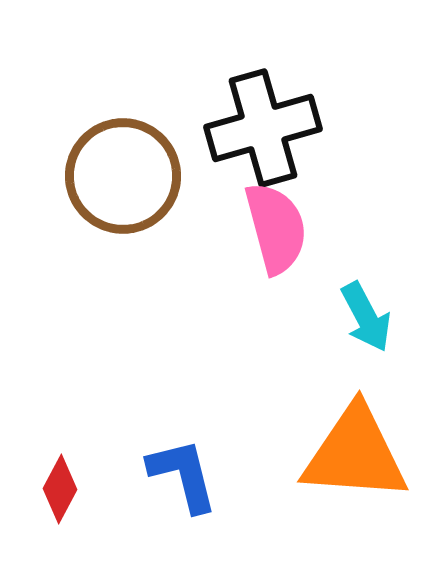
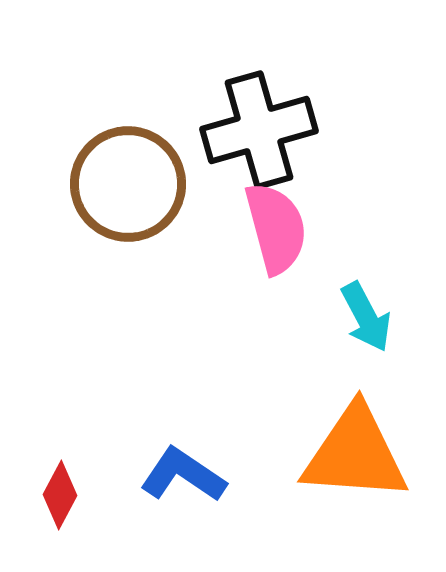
black cross: moved 4 px left, 2 px down
brown circle: moved 5 px right, 8 px down
blue L-shape: rotated 42 degrees counterclockwise
red diamond: moved 6 px down
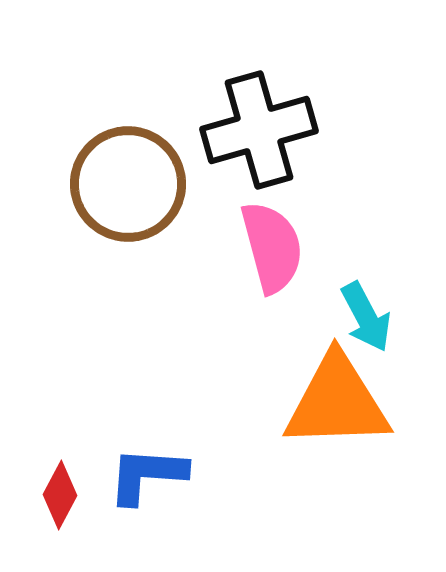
pink semicircle: moved 4 px left, 19 px down
orange triangle: moved 18 px left, 52 px up; rotated 6 degrees counterclockwise
blue L-shape: moved 36 px left; rotated 30 degrees counterclockwise
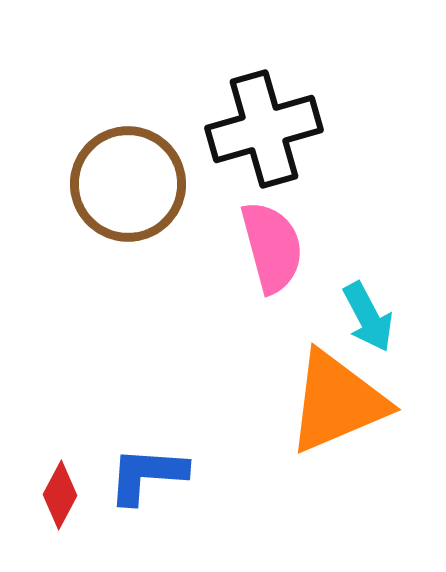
black cross: moved 5 px right, 1 px up
cyan arrow: moved 2 px right
orange triangle: rotated 21 degrees counterclockwise
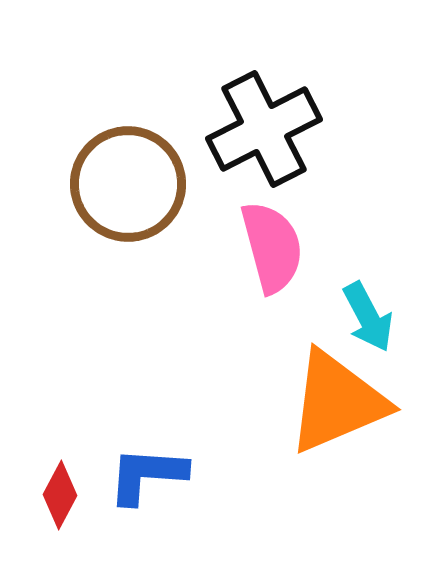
black cross: rotated 11 degrees counterclockwise
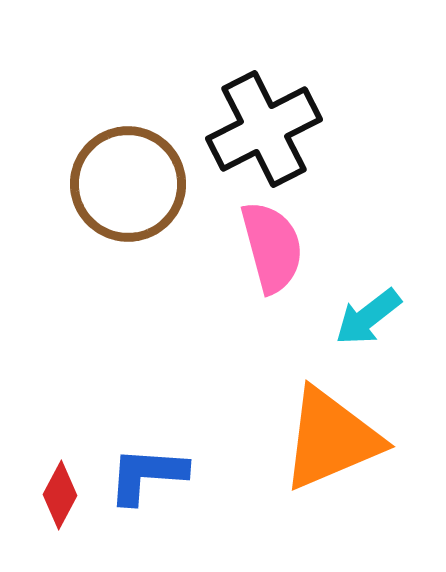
cyan arrow: rotated 80 degrees clockwise
orange triangle: moved 6 px left, 37 px down
